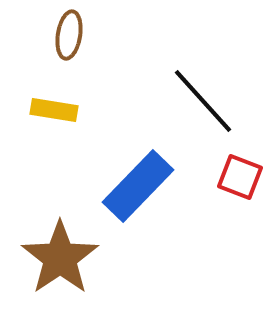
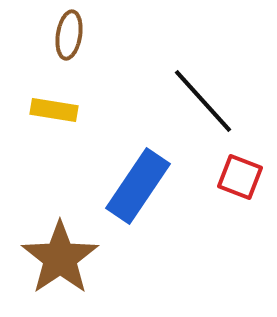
blue rectangle: rotated 10 degrees counterclockwise
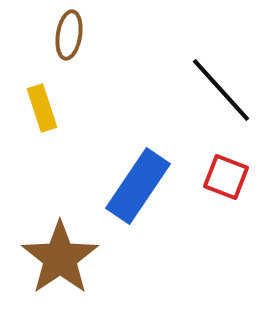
black line: moved 18 px right, 11 px up
yellow rectangle: moved 12 px left, 2 px up; rotated 63 degrees clockwise
red square: moved 14 px left
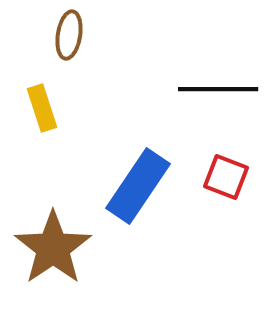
black line: moved 3 px left, 1 px up; rotated 48 degrees counterclockwise
brown star: moved 7 px left, 10 px up
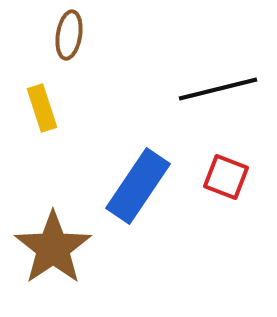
black line: rotated 14 degrees counterclockwise
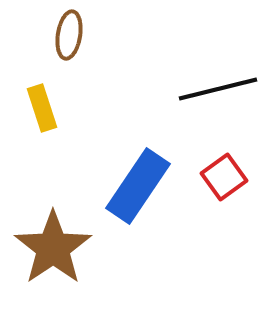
red square: moved 2 px left; rotated 33 degrees clockwise
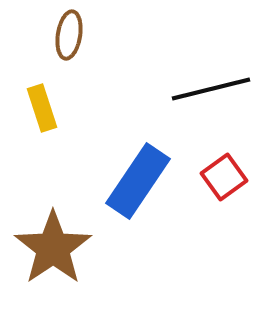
black line: moved 7 px left
blue rectangle: moved 5 px up
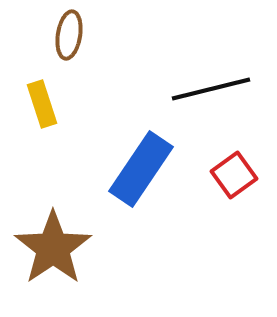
yellow rectangle: moved 4 px up
red square: moved 10 px right, 2 px up
blue rectangle: moved 3 px right, 12 px up
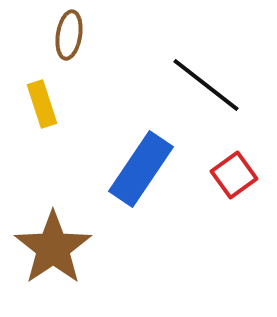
black line: moved 5 px left, 4 px up; rotated 52 degrees clockwise
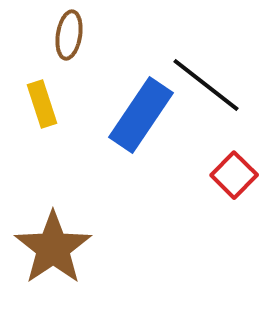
blue rectangle: moved 54 px up
red square: rotated 9 degrees counterclockwise
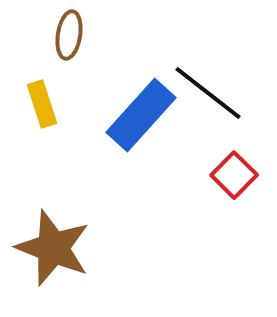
black line: moved 2 px right, 8 px down
blue rectangle: rotated 8 degrees clockwise
brown star: rotated 16 degrees counterclockwise
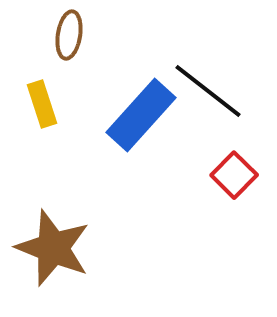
black line: moved 2 px up
